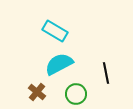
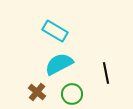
green circle: moved 4 px left
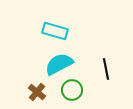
cyan rectangle: rotated 15 degrees counterclockwise
black line: moved 4 px up
green circle: moved 4 px up
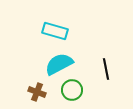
brown cross: rotated 18 degrees counterclockwise
